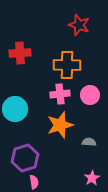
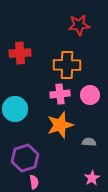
red star: rotated 25 degrees counterclockwise
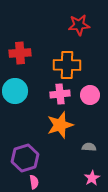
cyan circle: moved 18 px up
gray semicircle: moved 5 px down
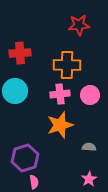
pink star: moved 3 px left, 1 px down
